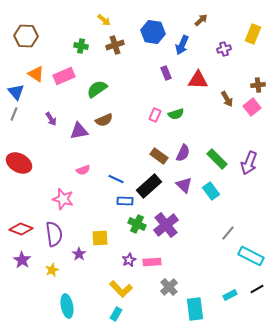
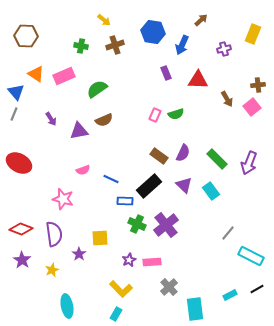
blue line at (116, 179): moved 5 px left
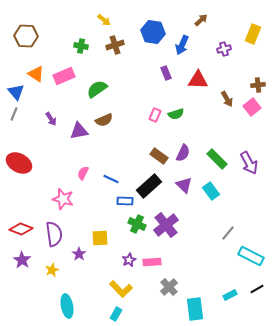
purple arrow at (249, 163): rotated 50 degrees counterclockwise
pink semicircle at (83, 170): moved 3 px down; rotated 136 degrees clockwise
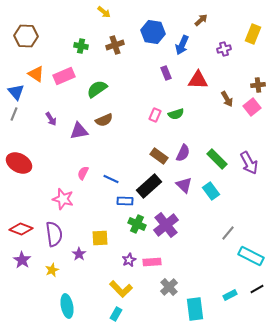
yellow arrow at (104, 20): moved 8 px up
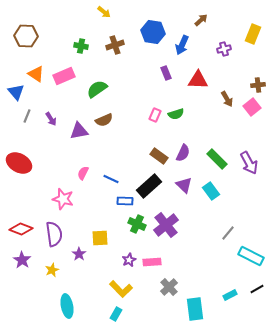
gray line at (14, 114): moved 13 px right, 2 px down
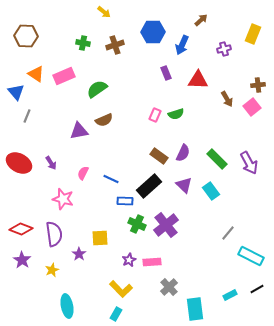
blue hexagon at (153, 32): rotated 10 degrees counterclockwise
green cross at (81, 46): moved 2 px right, 3 px up
purple arrow at (51, 119): moved 44 px down
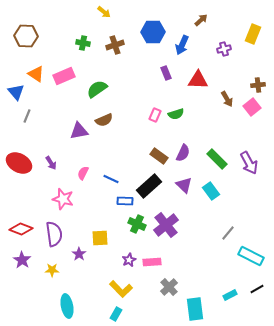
yellow star at (52, 270): rotated 24 degrees clockwise
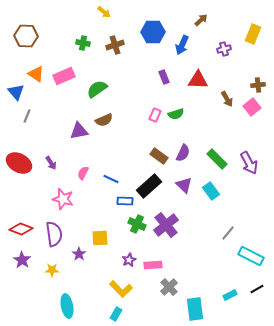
purple rectangle at (166, 73): moved 2 px left, 4 px down
pink rectangle at (152, 262): moved 1 px right, 3 px down
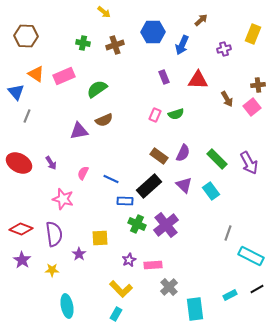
gray line at (228, 233): rotated 21 degrees counterclockwise
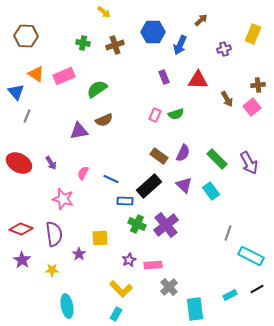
blue arrow at (182, 45): moved 2 px left
